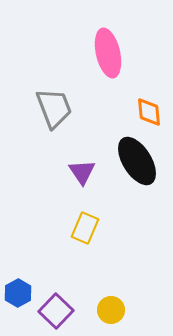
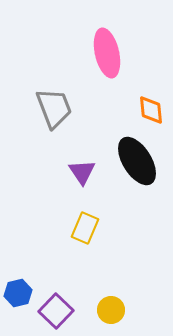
pink ellipse: moved 1 px left
orange diamond: moved 2 px right, 2 px up
blue hexagon: rotated 16 degrees clockwise
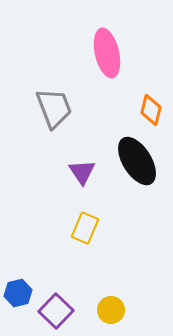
orange diamond: rotated 20 degrees clockwise
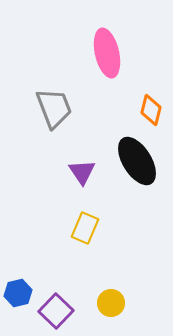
yellow circle: moved 7 px up
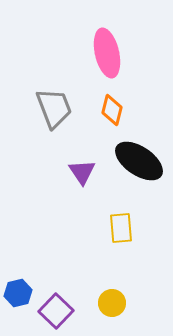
orange diamond: moved 39 px left
black ellipse: moved 2 px right; rotated 24 degrees counterclockwise
yellow rectangle: moved 36 px right; rotated 28 degrees counterclockwise
yellow circle: moved 1 px right
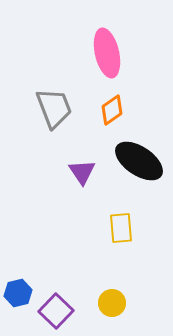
orange diamond: rotated 40 degrees clockwise
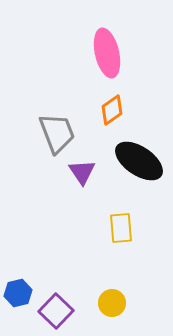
gray trapezoid: moved 3 px right, 25 px down
